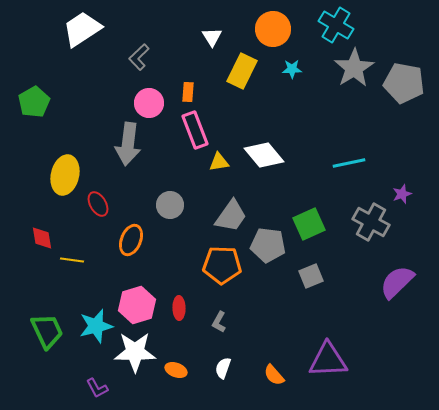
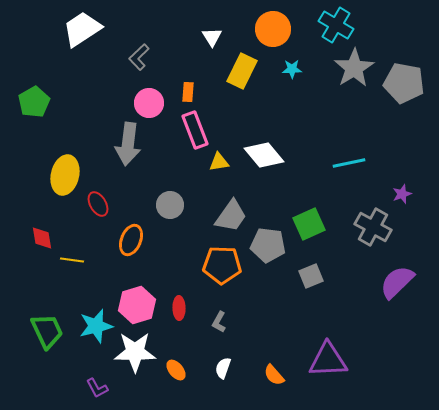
gray cross at (371, 222): moved 2 px right, 5 px down
orange ellipse at (176, 370): rotated 30 degrees clockwise
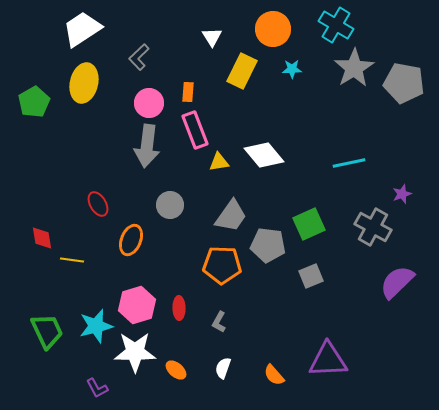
gray arrow at (128, 144): moved 19 px right, 2 px down
yellow ellipse at (65, 175): moved 19 px right, 92 px up
orange ellipse at (176, 370): rotated 10 degrees counterclockwise
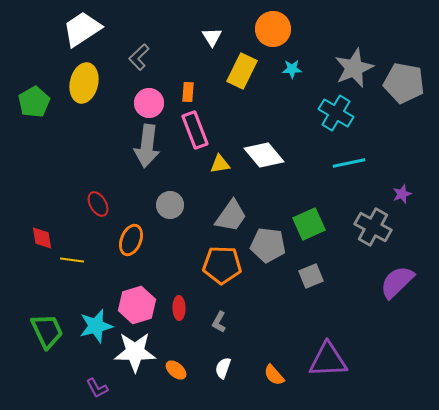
cyan cross at (336, 25): moved 88 px down
gray star at (354, 68): rotated 9 degrees clockwise
yellow triangle at (219, 162): moved 1 px right, 2 px down
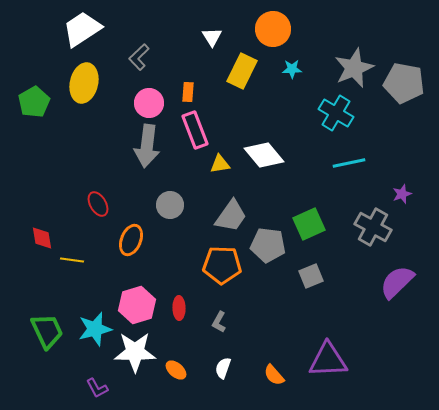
cyan star at (96, 326): moved 1 px left, 3 px down
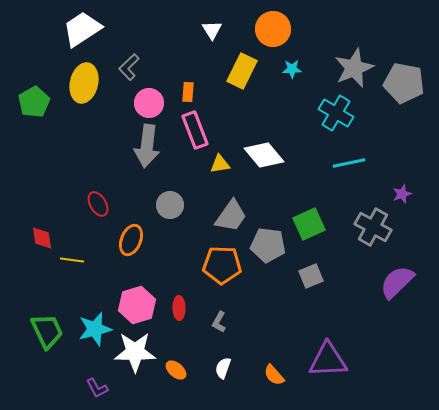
white triangle at (212, 37): moved 7 px up
gray L-shape at (139, 57): moved 10 px left, 10 px down
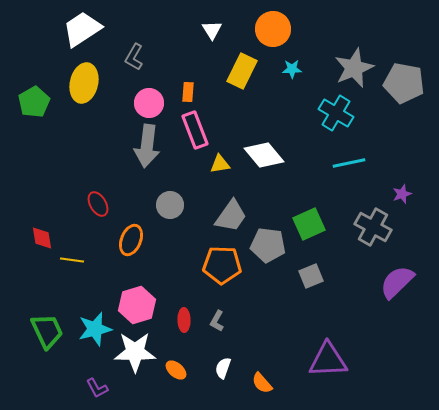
gray L-shape at (129, 67): moved 5 px right, 10 px up; rotated 16 degrees counterclockwise
red ellipse at (179, 308): moved 5 px right, 12 px down
gray L-shape at (219, 322): moved 2 px left, 1 px up
orange semicircle at (274, 375): moved 12 px left, 8 px down
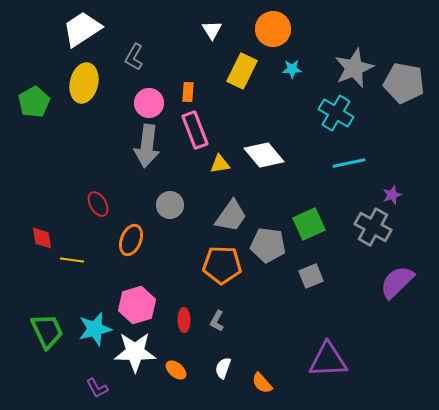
purple star at (402, 194): moved 10 px left, 1 px down
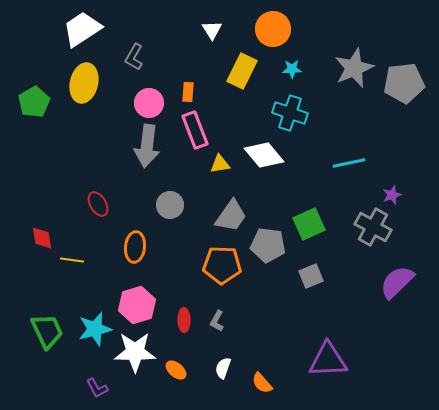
gray pentagon at (404, 83): rotated 18 degrees counterclockwise
cyan cross at (336, 113): moved 46 px left; rotated 12 degrees counterclockwise
orange ellipse at (131, 240): moved 4 px right, 7 px down; rotated 16 degrees counterclockwise
